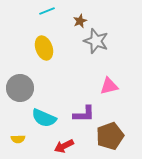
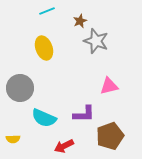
yellow semicircle: moved 5 px left
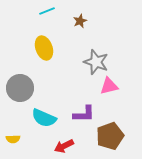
gray star: moved 21 px down
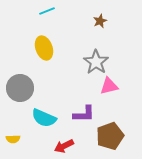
brown star: moved 20 px right
gray star: rotated 15 degrees clockwise
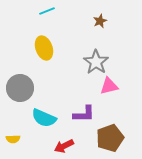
brown pentagon: moved 2 px down
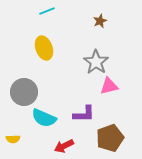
gray circle: moved 4 px right, 4 px down
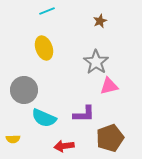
gray circle: moved 2 px up
red arrow: rotated 18 degrees clockwise
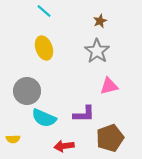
cyan line: moved 3 px left; rotated 63 degrees clockwise
gray star: moved 1 px right, 11 px up
gray circle: moved 3 px right, 1 px down
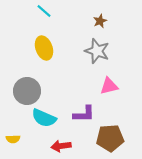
gray star: rotated 15 degrees counterclockwise
brown pentagon: rotated 16 degrees clockwise
red arrow: moved 3 px left
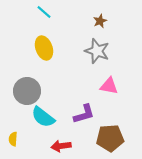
cyan line: moved 1 px down
pink triangle: rotated 24 degrees clockwise
purple L-shape: rotated 15 degrees counterclockwise
cyan semicircle: moved 1 px left, 1 px up; rotated 15 degrees clockwise
yellow semicircle: rotated 96 degrees clockwise
